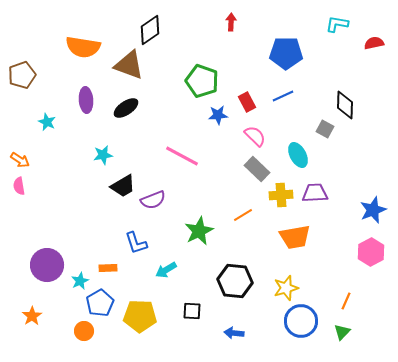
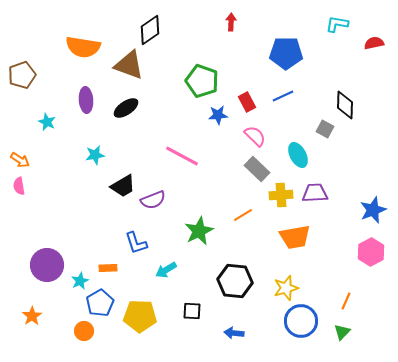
cyan star at (103, 155): moved 8 px left
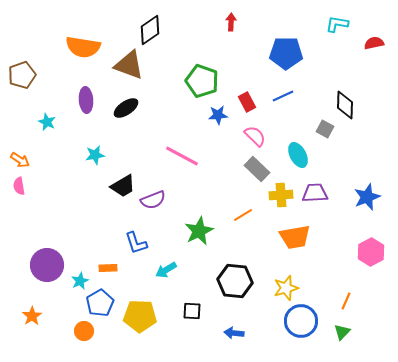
blue star at (373, 210): moved 6 px left, 13 px up
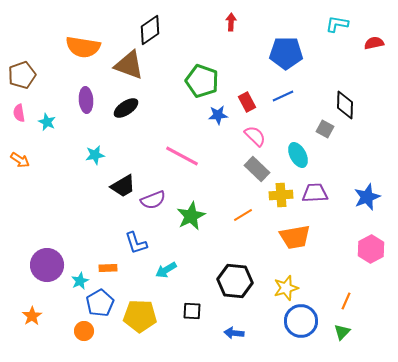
pink semicircle at (19, 186): moved 73 px up
green star at (199, 231): moved 8 px left, 15 px up
pink hexagon at (371, 252): moved 3 px up
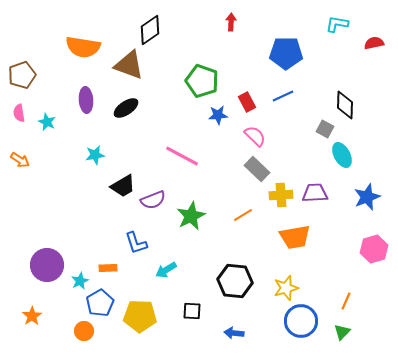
cyan ellipse at (298, 155): moved 44 px right
pink hexagon at (371, 249): moved 3 px right; rotated 12 degrees clockwise
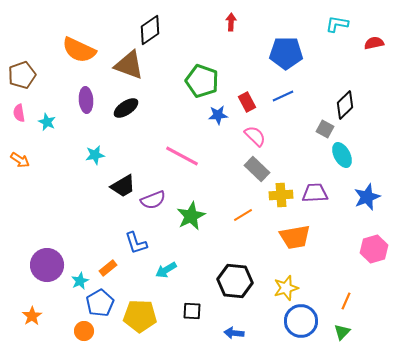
orange semicircle at (83, 47): moved 4 px left, 3 px down; rotated 16 degrees clockwise
black diamond at (345, 105): rotated 44 degrees clockwise
orange rectangle at (108, 268): rotated 36 degrees counterclockwise
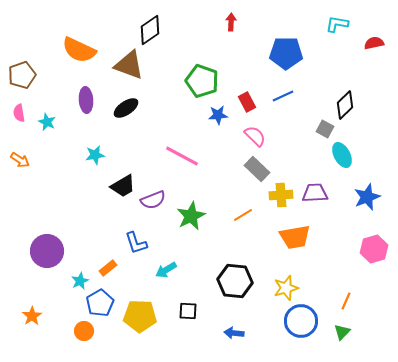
purple circle at (47, 265): moved 14 px up
black square at (192, 311): moved 4 px left
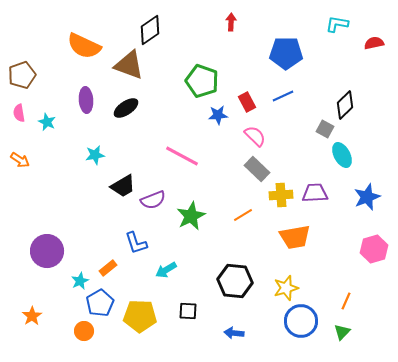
orange semicircle at (79, 50): moved 5 px right, 4 px up
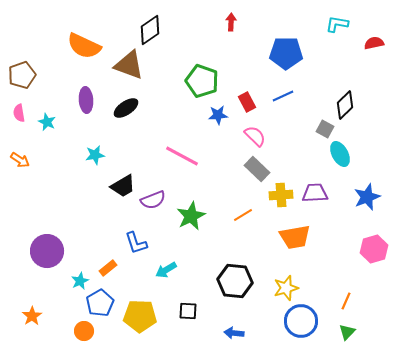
cyan ellipse at (342, 155): moved 2 px left, 1 px up
green triangle at (342, 332): moved 5 px right
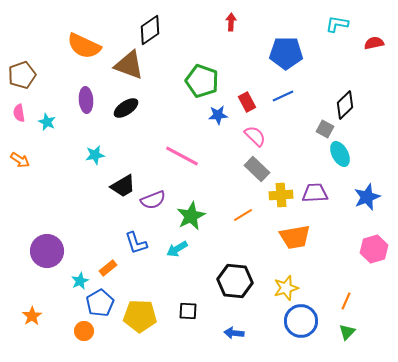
cyan arrow at (166, 270): moved 11 px right, 21 px up
